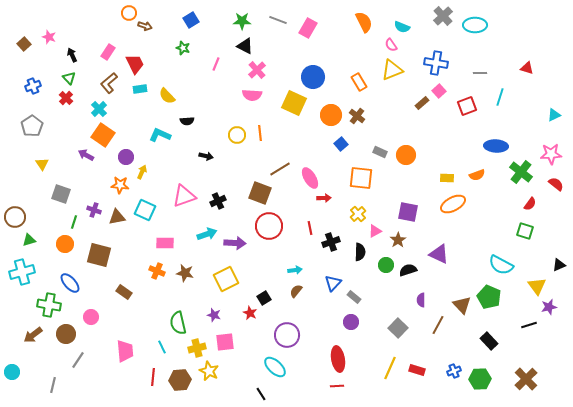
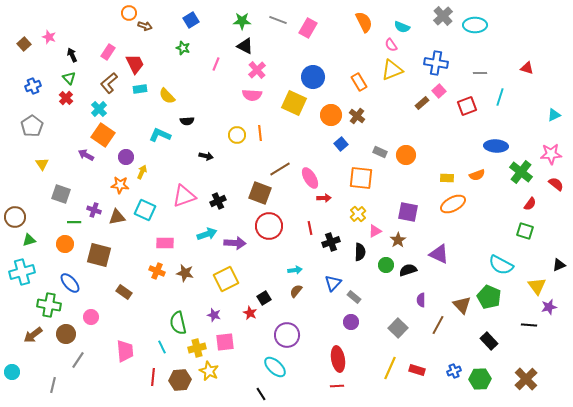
green line at (74, 222): rotated 72 degrees clockwise
black line at (529, 325): rotated 21 degrees clockwise
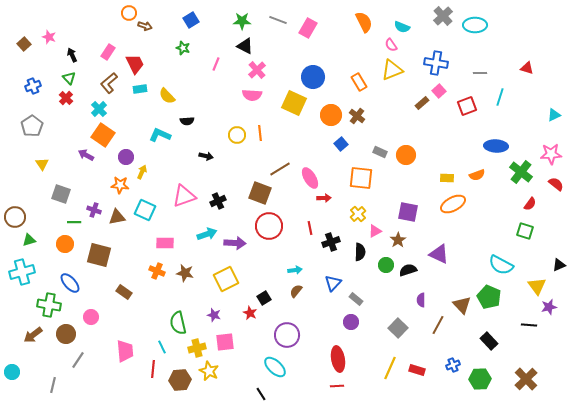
gray rectangle at (354, 297): moved 2 px right, 2 px down
blue cross at (454, 371): moved 1 px left, 6 px up
red line at (153, 377): moved 8 px up
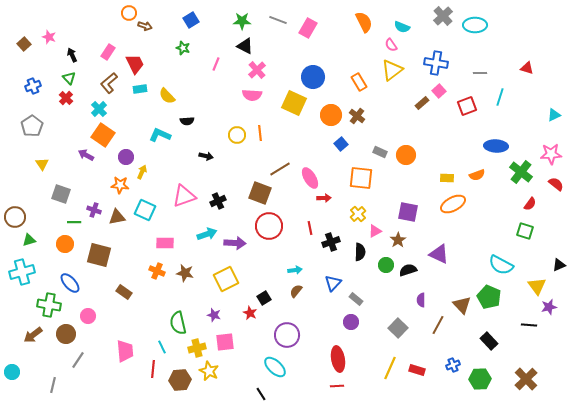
yellow triangle at (392, 70): rotated 15 degrees counterclockwise
pink circle at (91, 317): moved 3 px left, 1 px up
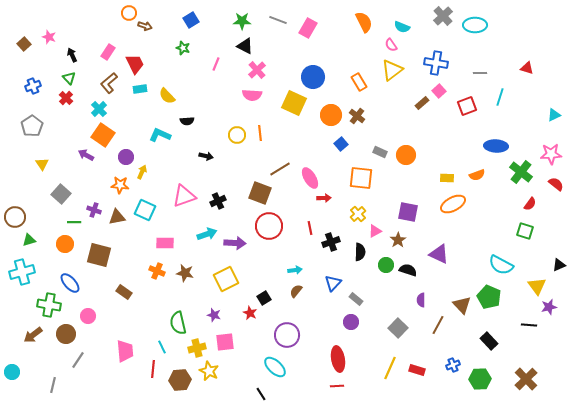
gray square at (61, 194): rotated 24 degrees clockwise
black semicircle at (408, 270): rotated 36 degrees clockwise
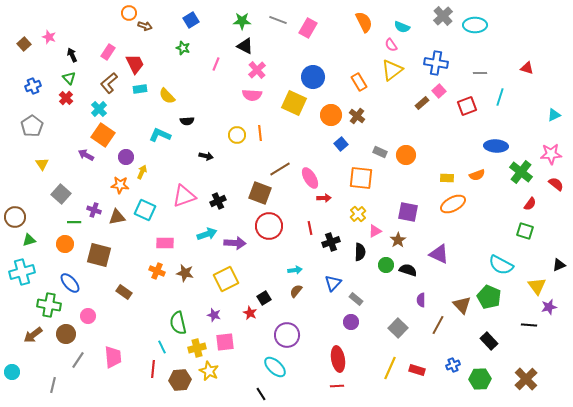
pink trapezoid at (125, 351): moved 12 px left, 6 px down
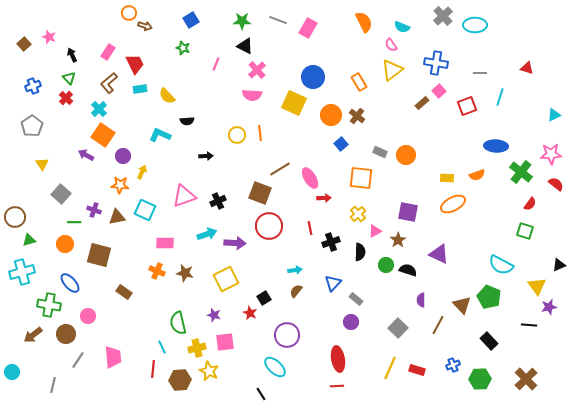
black arrow at (206, 156): rotated 16 degrees counterclockwise
purple circle at (126, 157): moved 3 px left, 1 px up
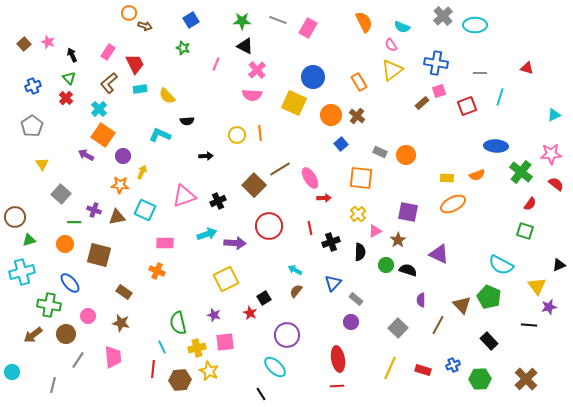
pink star at (49, 37): moved 1 px left, 5 px down
pink square at (439, 91): rotated 24 degrees clockwise
brown square at (260, 193): moved 6 px left, 8 px up; rotated 25 degrees clockwise
cyan arrow at (295, 270): rotated 144 degrees counterclockwise
brown star at (185, 273): moved 64 px left, 50 px down
red rectangle at (417, 370): moved 6 px right
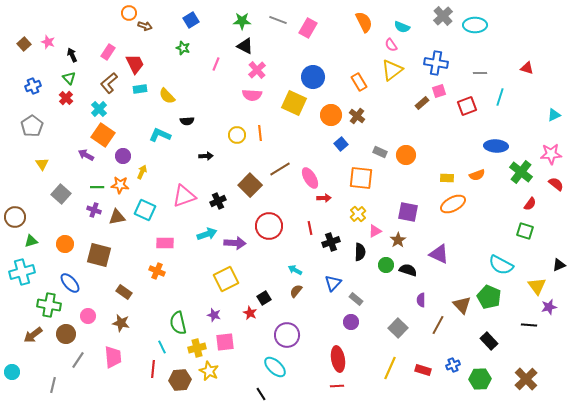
brown square at (254, 185): moved 4 px left
green line at (74, 222): moved 23 px right, 35 px up
green triangle at (29, 240): moved 2 px right, 1 px down
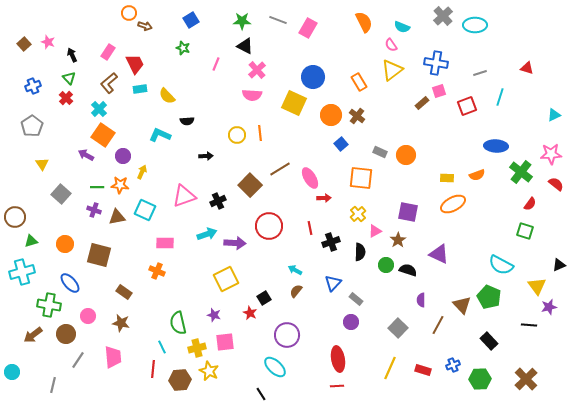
gray line at (480, 73): rotated 16 degrees counterclockwise
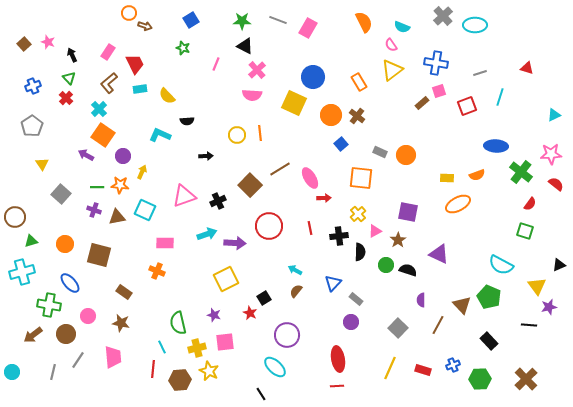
orange ellipse at (453, 204): moved 5 px right
black cross at (331, 242): moved 8 px right, 6 px up; rotated 12 degrees clockwise
gray line at (53, 385): moved 13 px up
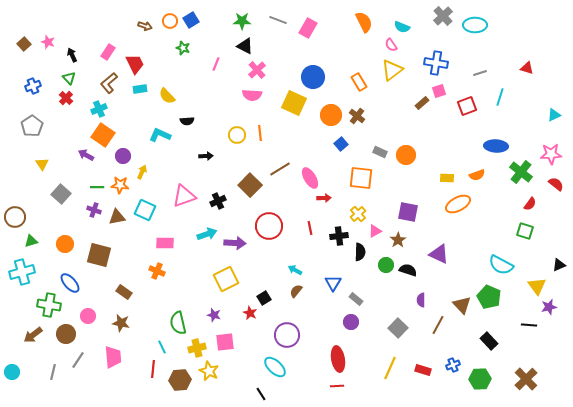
orange circle at (129, 13): moved 41 px right, 8 px down
cyan cross at (99, 109): rotated 21 degrees clockwise
blue triangle at (333, 283): rotated 12 degrees counterclockwise
